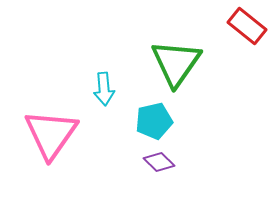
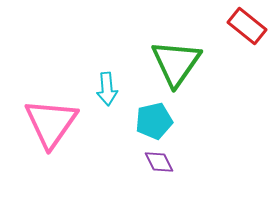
cyan arrow: moved 3 px right
pink triangle: moved 11 px up
purple diamond: rotated 20 degrees clockwise
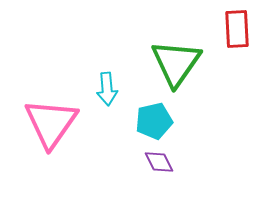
red rectangle: moved 10 px left, 3 px down; rotated 48 degrees clockwise
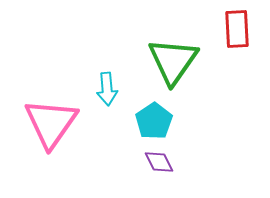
green triangle: moved 3 px left, 2 px up
cyan pentagon: rotated 21 degrees counterclockwise
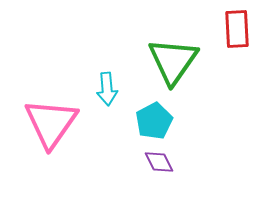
cyan pentagon: rotated 6 degrees clockwise
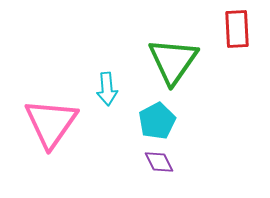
cyan pentagon: moved 3 px right
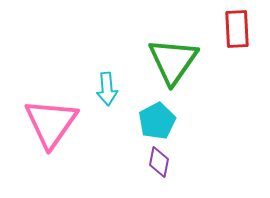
purple diamond: rotated 36 degrees clockwise
